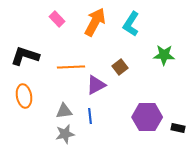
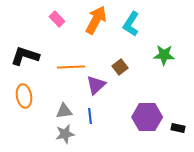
orange arrow: moved 1 px right, 2 px up
purple triangle: rotated 15 degrees counterclockwise
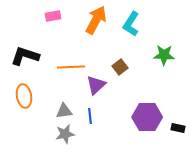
pink rectangle: moved 4 px left, 3 px up; rotated 56 degrees counterclockwise
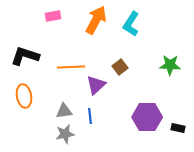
green star: moved 6 px right, 10 px down
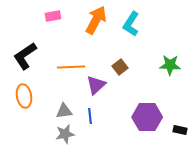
black L-shape: rotated 52 degrees counterclockwise
black rectangle: moved 2 px right, 2 px down
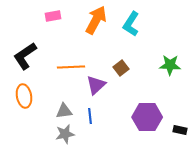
brown square: moved 1 px right, 1 px down
